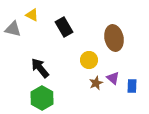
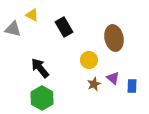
brown star: moved 2 px left, 1 px down
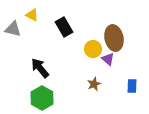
yellow circle: moved 4 px right, 11 px up
purple triangle: moved 5 px left, 19 px up
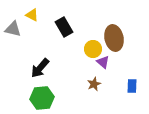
purple triangle: moved 5 px left, 3 px down
black arrow: rotated 100 degrees counterclockwise
green hexagon: rotated 25 degrees clockwise
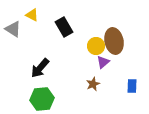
gray triangle: rotated 18 degrees clockwise
brown ellipse: moved 3 px down
yellow circle: moved 3 px right, 3 px up
purple triangle: rotated 40 degrees clockwise
brown star: moved 1 px left
green hexagon: moved 1 px down
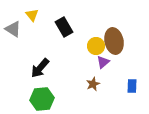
yellow triangle: rotated 24 degrees clockwise
